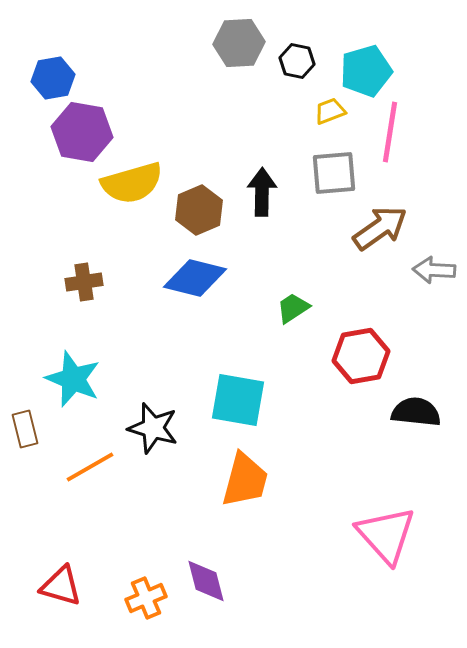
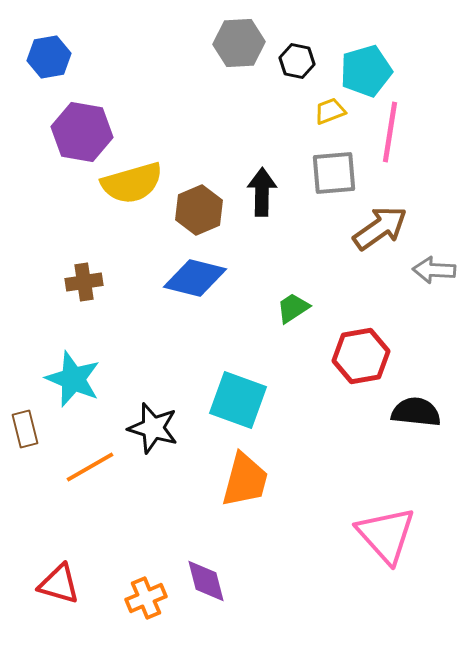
blue hexagon: moved 4 px left, 21 px up
cyan square: rotated 10 degrees clockwise
red triangle: moved 2 px left, 2 px up
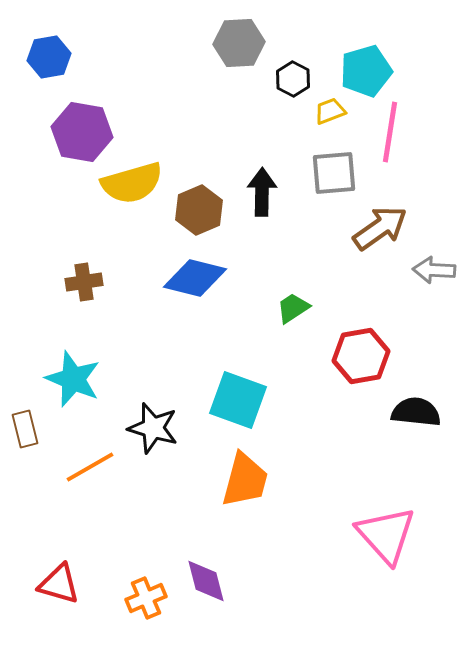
black hexagon: moved 4 px left, 18 px down; rotated 16 degrees clockwise
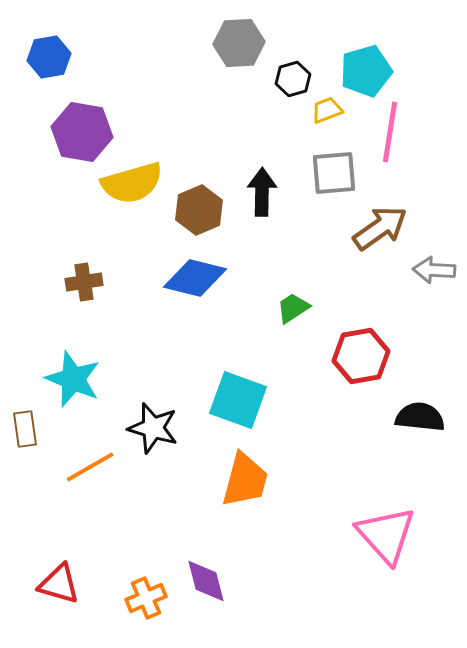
black hexagon: rotated 16 degrees clockwise
yellow trapezoid: moved 3 px left, 1 px up
black semicircle: moved 4 px right, 5 px down
brown rectangle: rotated 6 degrees clockwise
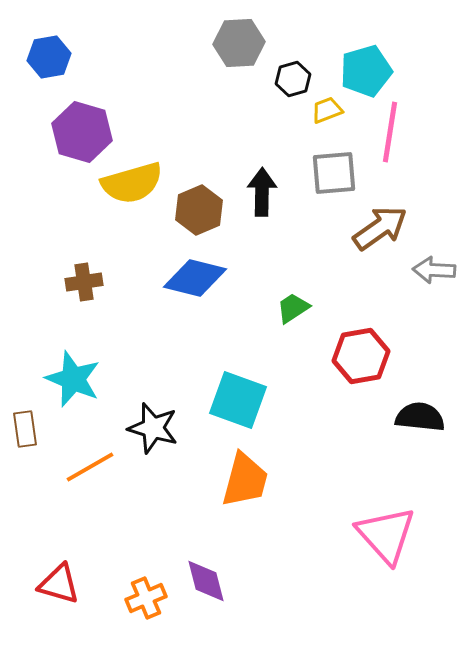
purple hexagon: rotated 6 degrees clockwise
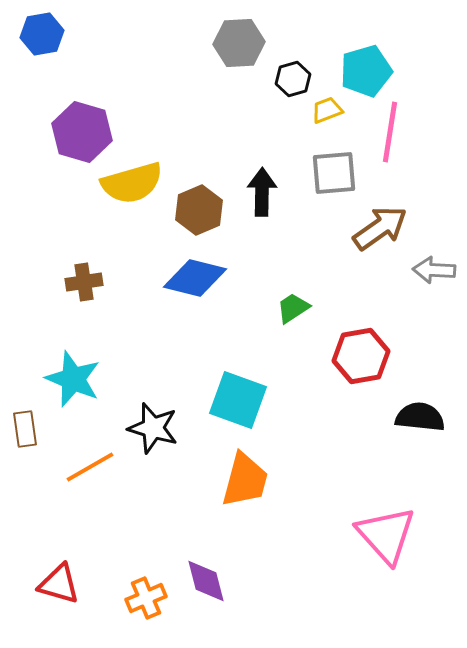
blue hexagon: moved 7 px left, 23 px up
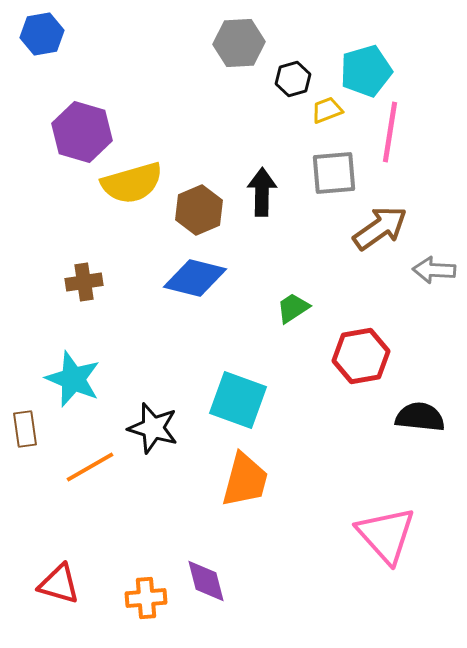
orange cross: rotated 18 degrees clockwise
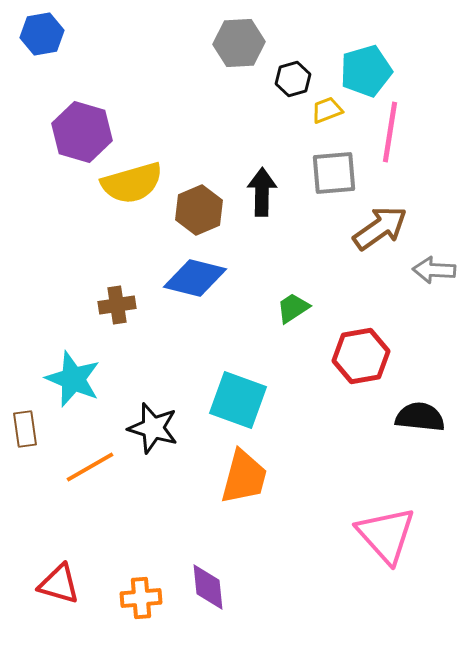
brown cross: moved 33 px right, 23 px down
orange trapezoid: moved 1 px left, 3 px up
purple diamond: moved 2 px right, 6 px down; rotated 9 degrees clockwise
orange cross: moved 5 px left
